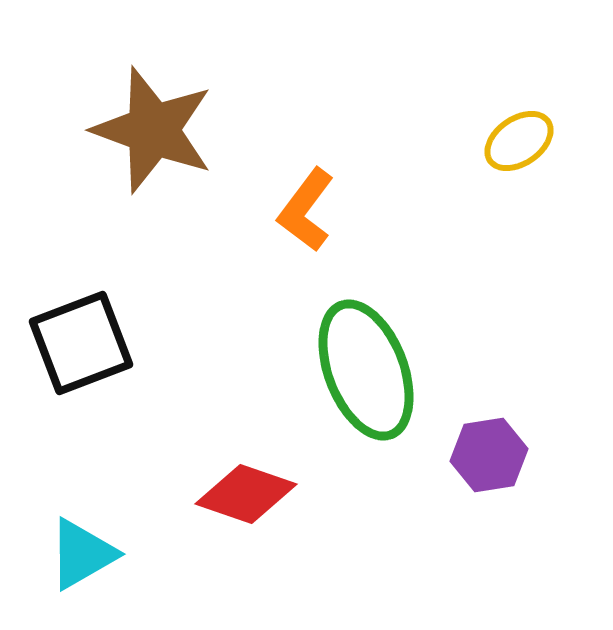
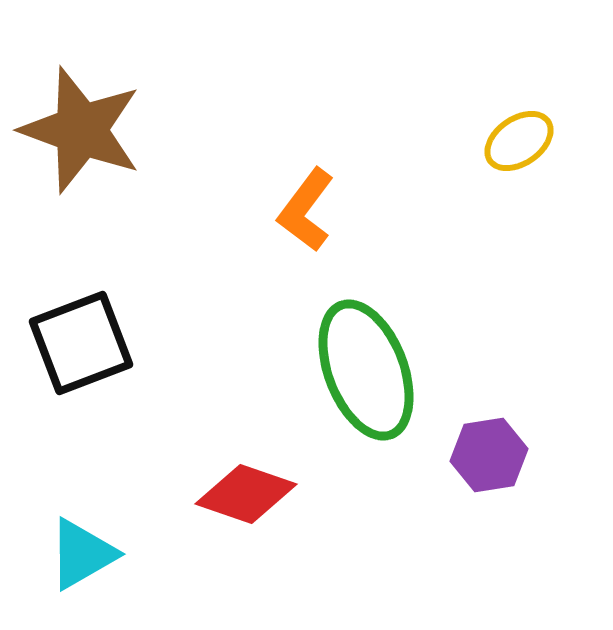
brown star: moved 72 px left
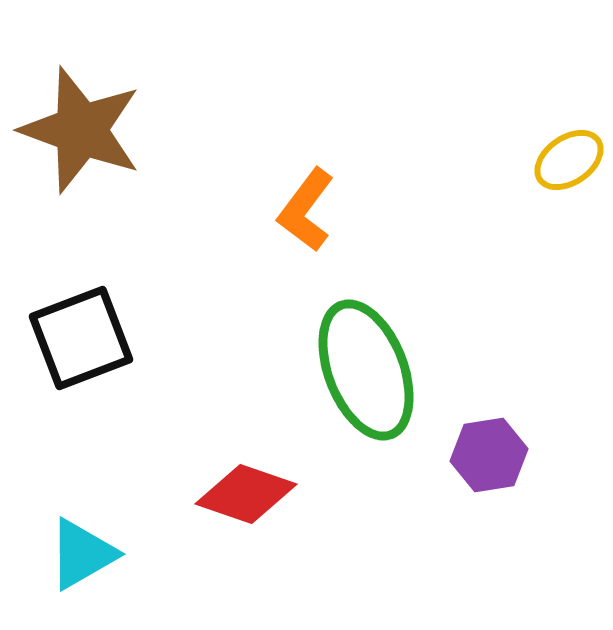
yellow ellipse: moved 50 px right, 19 px down
black square: moved 5 px up
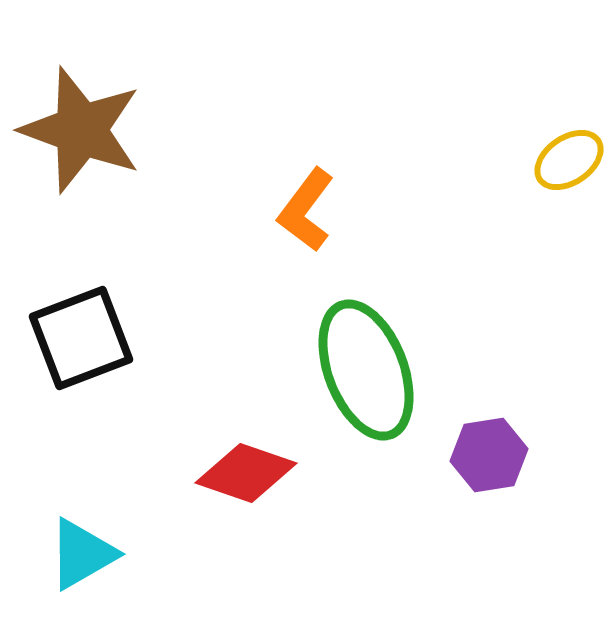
red diamond: moved 21 px up
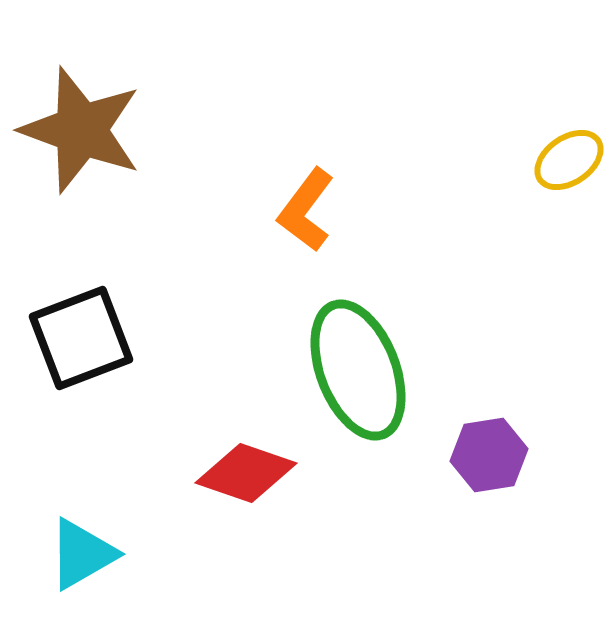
green ellipse: moved 8 px left
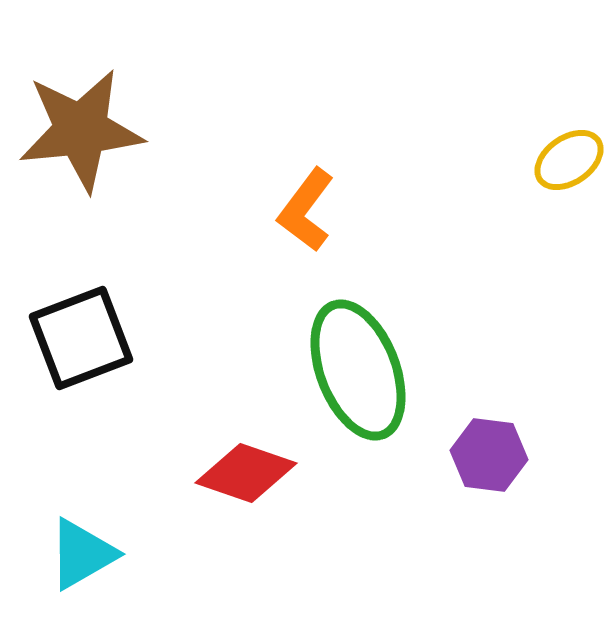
brown star: rotated 26 degrees counterclockwise
purple hexagon: rotated 16 degrees clockwise
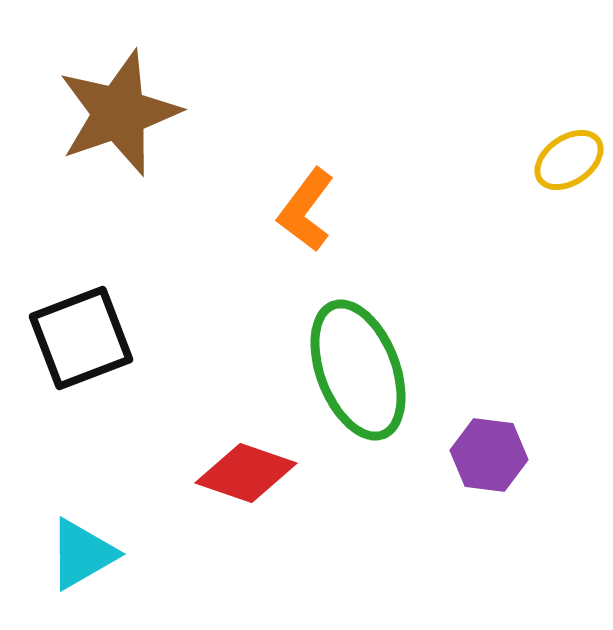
brown star: moved 38 px right, 17 px up; rotated 13 degrees counterclockwise
